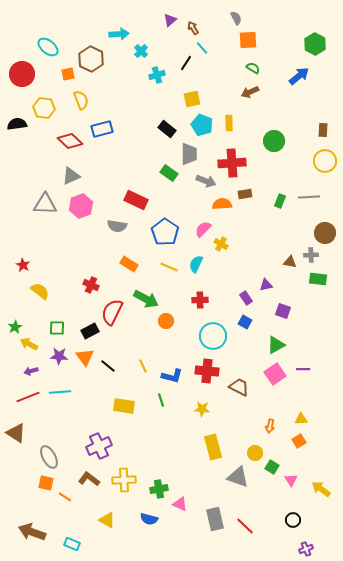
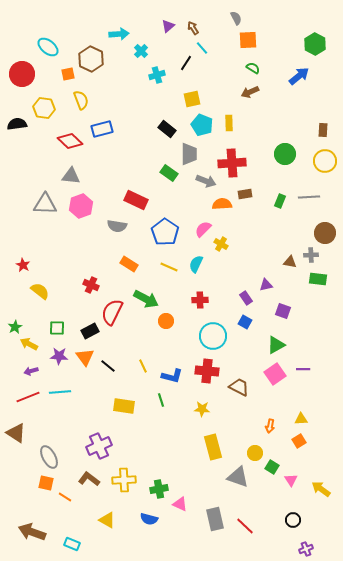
purple triangle at (170, 20): moved 2 px left, 6 px down
green circle at (274, 141): moved 11 px right, 13 px down
gray triangle at (71, 176): rotated 30 degrees clockwise
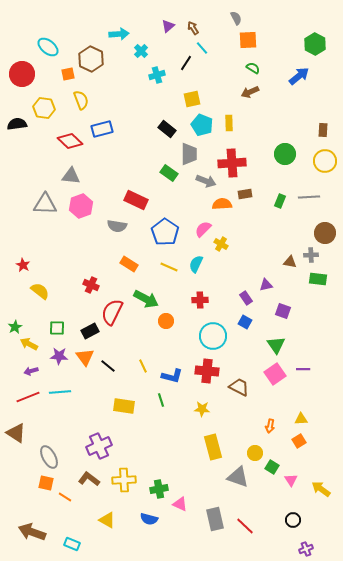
green triangle at (276, 345): rotated 36 degrees counterclockwise
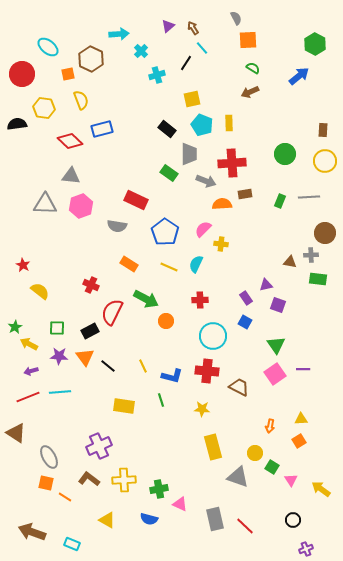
yellow cross at (221, 244): rotated 24 degrees counterclockwise
purple square at (283, 311): moved 5 px left, 6 px up
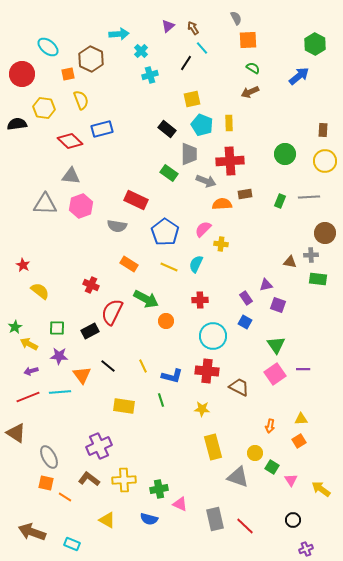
cyan cross at (157, 75): moved 7 px left
red cross at (232, 163): moved 2 px left, 2 px up
orange triangle at (85, 357): moved 3 px left, 18 px down
